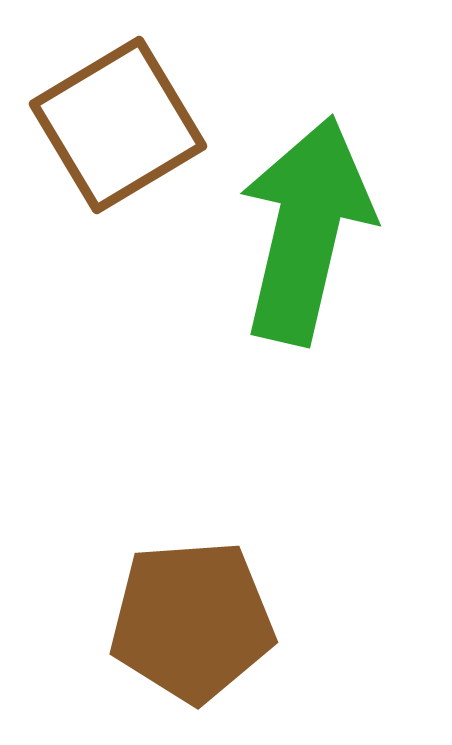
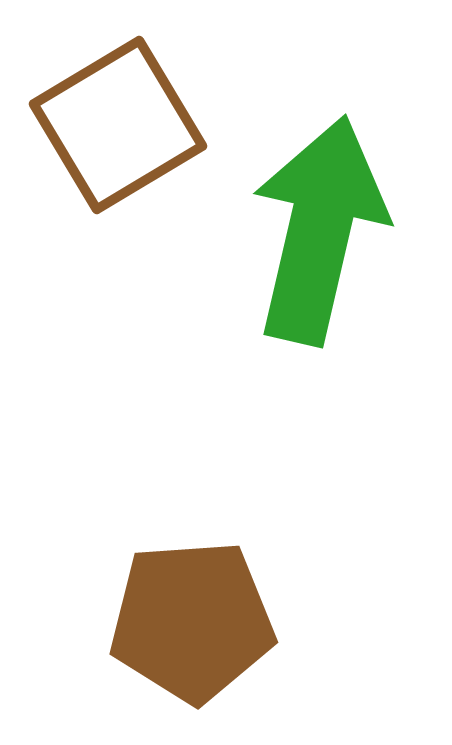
green arrow: moved 13 px right
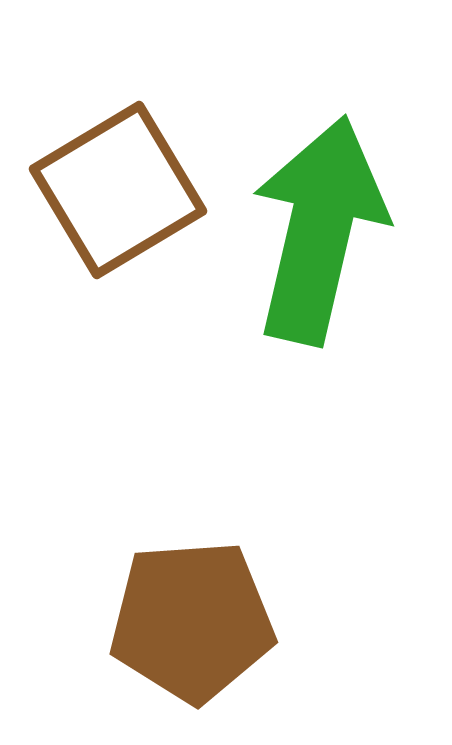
brown square: moved 65 px down
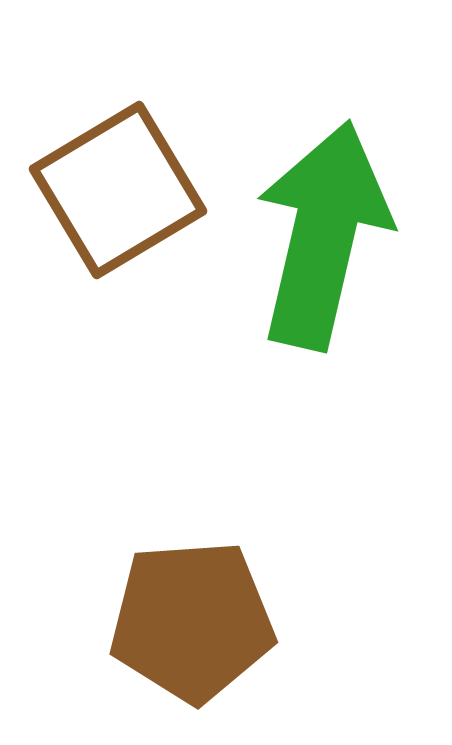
green arrow: moved 4 px right, 5 px down
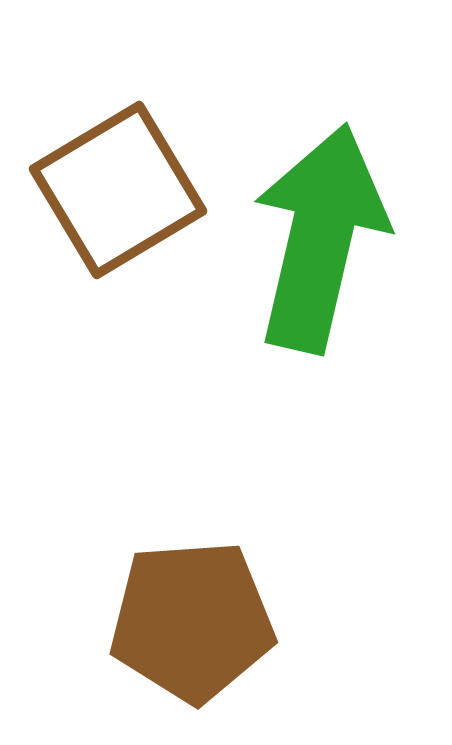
green arrow: moved 3 px left, 3 px down
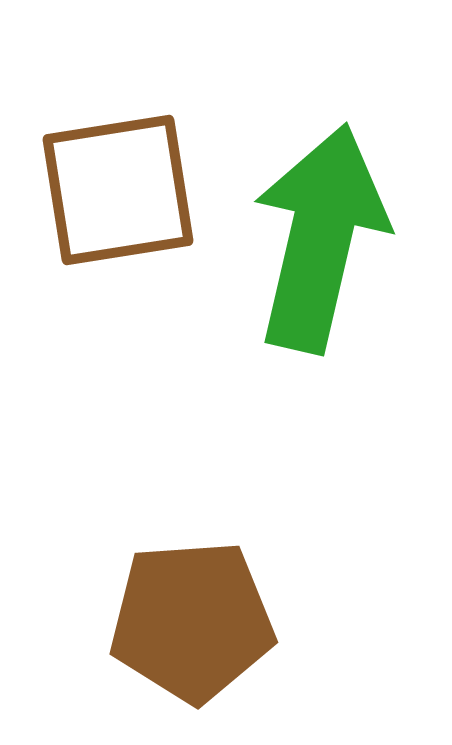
brown square: rotated 22 degrees clockwise
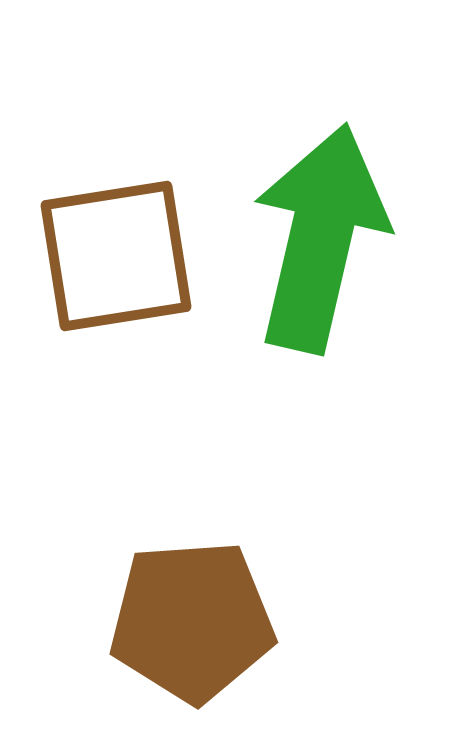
brown square: moved 2 px left, 66 px down
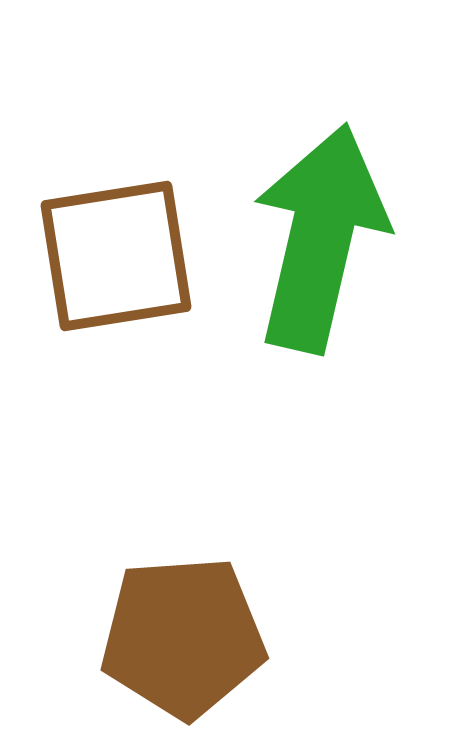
brown pentagon: moved 9 px left, 16 px down
